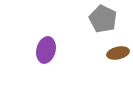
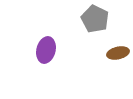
gray pentagon: moved 8 px left
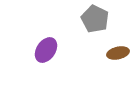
purple ellipse: rotated 20 degrees clockwise
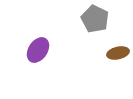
purple ellipse: moved 8 px left
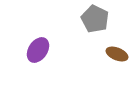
brown ellipse: moved 1 px left, 1 px down; rotated 35 degrees clockwise
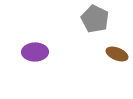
purple ellipse: moved 3 px left, 2 px down; rotated 55 degrees clockwise
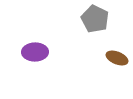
brown ellipse: moved 4 px down
